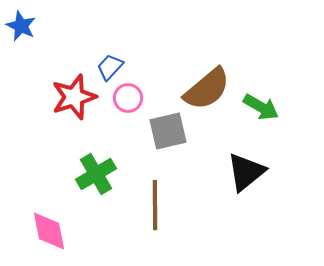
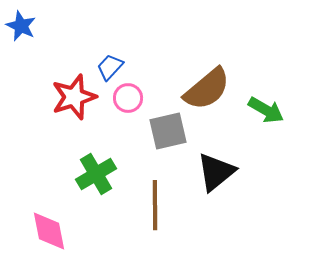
green arrow: moved 5 px right, 3 px down
black triangle: moved 30 px left
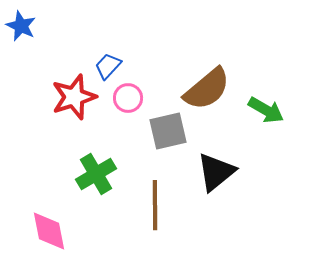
blue trapezoid: moved 2 px left, 1 px up
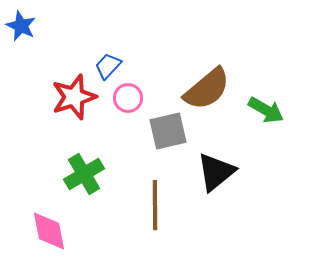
green cross: moved 12 px left
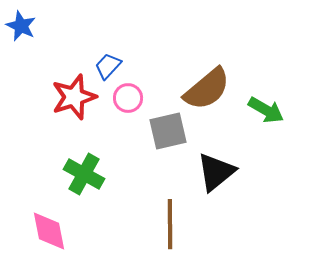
green cross: rotated 30 degrees counterclockwise
brown line: moved 15 px right, 19 px down
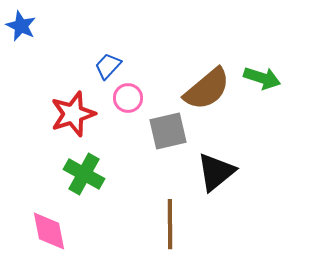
red star: moved 1 px left, 17 px down
green arrow: moved 4 px left, 32 px up; rotated 12 degrees counterclockwise
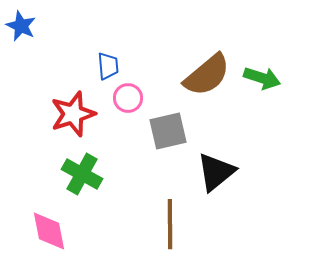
blue trapezoid: rotated 132 degrees clockwise
brown semicircle: moved 14 px up
green cross: moved 2 px left
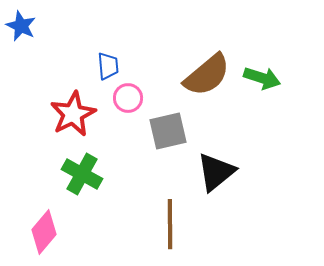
red star: rotated 9 degrees counterclockwise
pink diamond: moved 5 px left, 1 px down; rotated 51 degrees clockwise
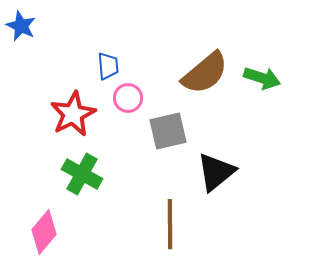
brown semicircle: moved 2 px left, 2 px up
